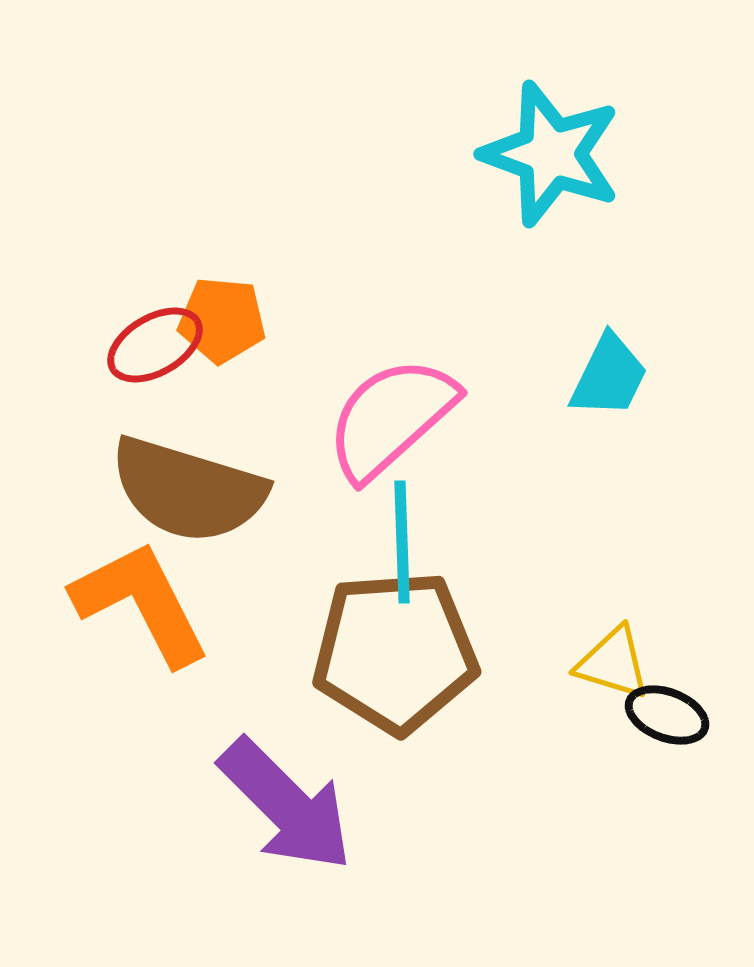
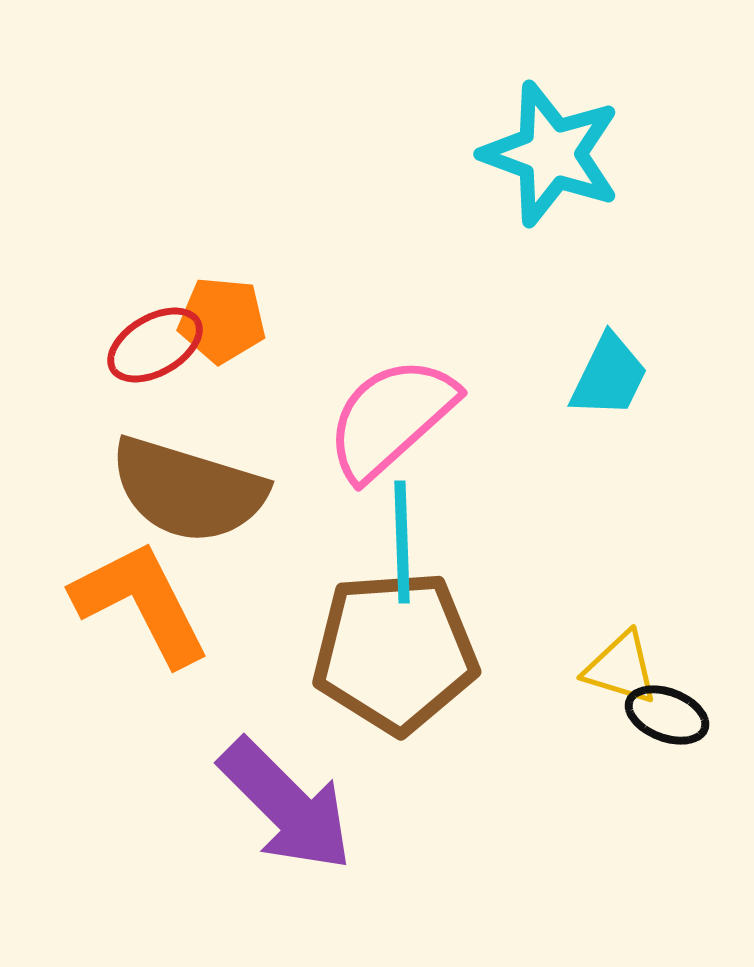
yellow triangle: moved 8 px right, 5 px down
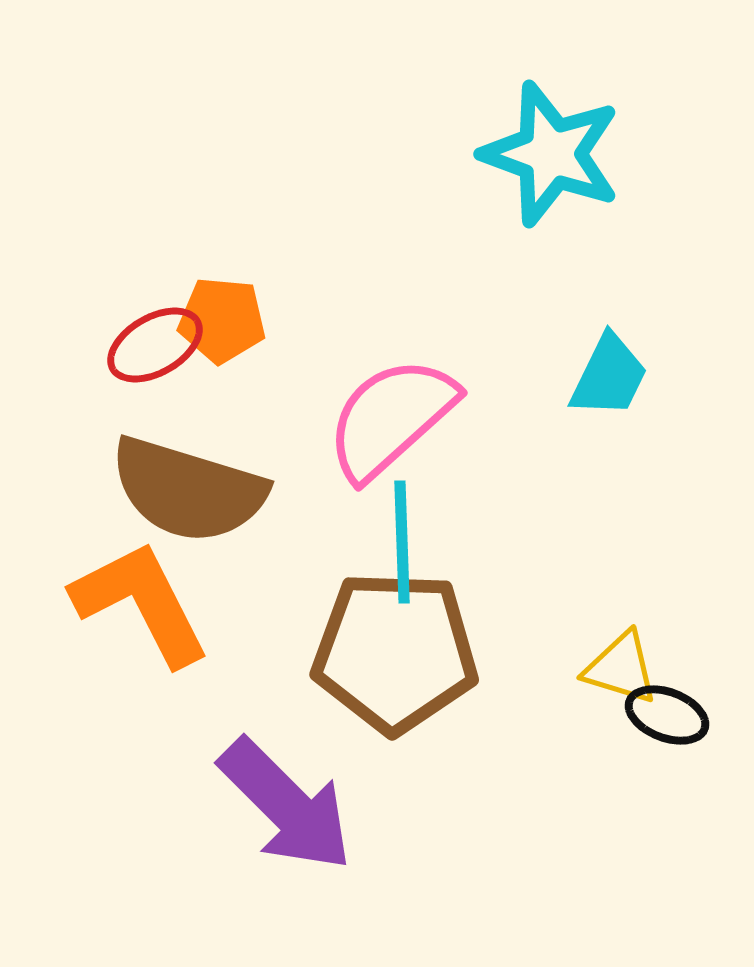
brown pentagon: rotated 6 degrees clockwise
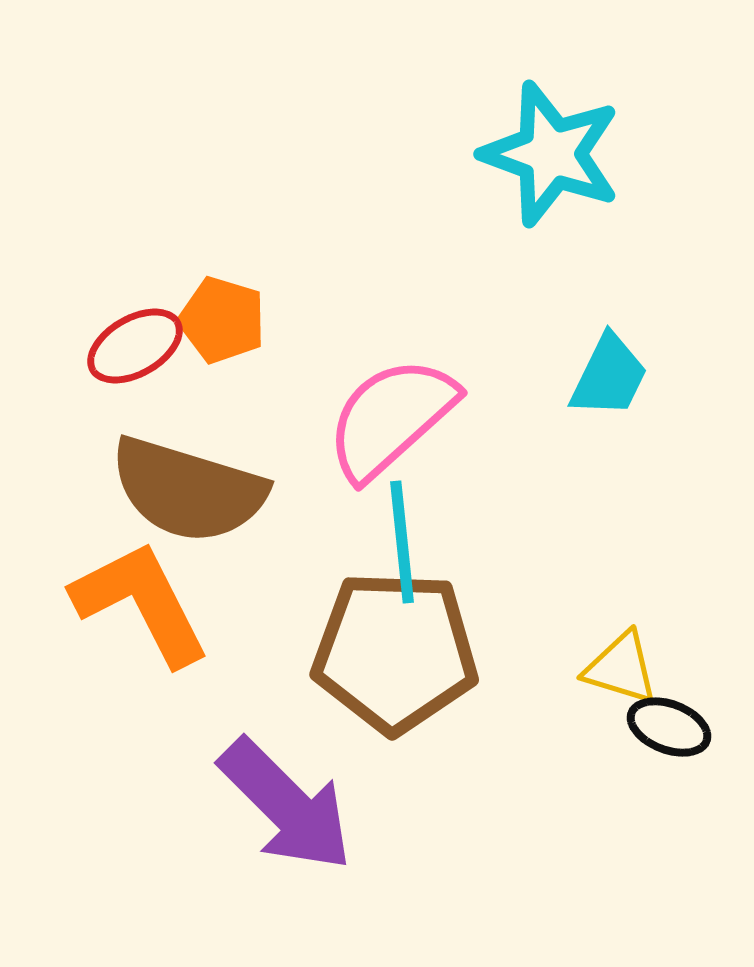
orange pentagon: rotated 12 degrees clockwise
red ellipse: moved 20 px left, 1 px down
cyan line: rotated 4 degrees counterclockwise
black ellipse: moved 2 px right, 12 px down
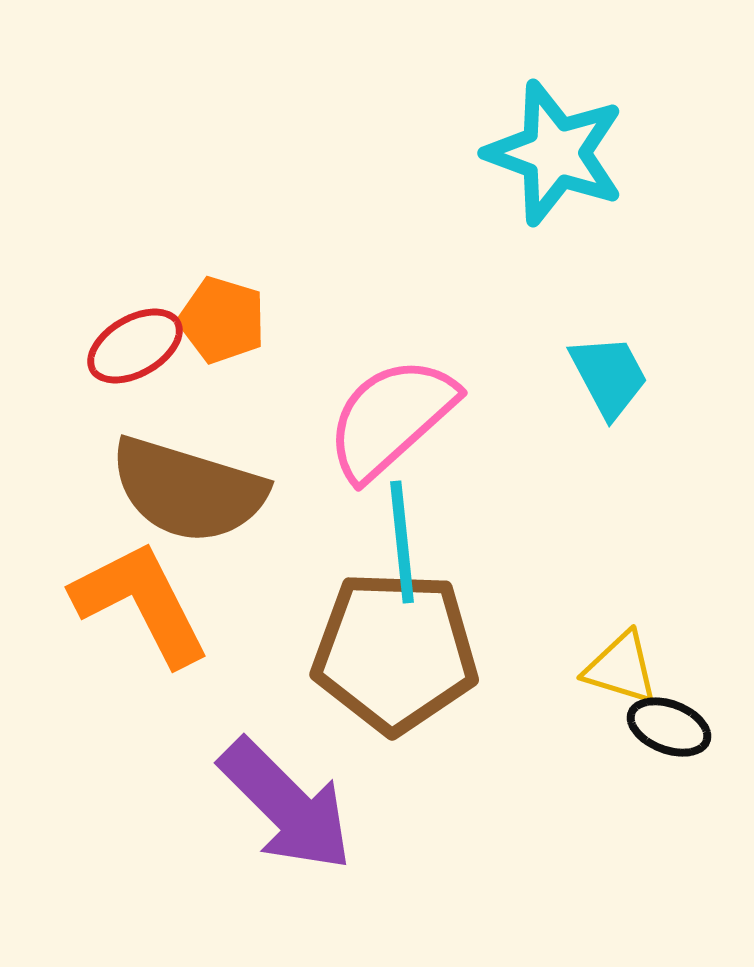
cyan star: moved 4 px right, 1 px up
cyan trapezoid: rotated 54 degrees counterclockwise
